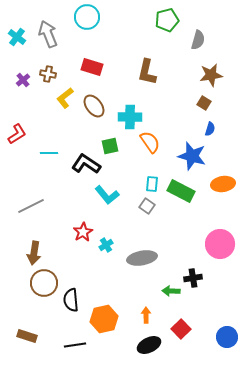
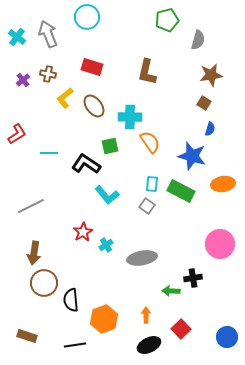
orange hexagon at (104, 319): rotated 8 degrees counterclockwise
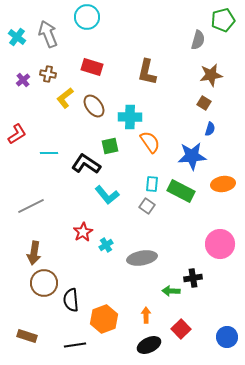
green pentagon at (167, 20): moved 56 px right
blue star at (192, 156): rotated 20 degrees counterclockwise
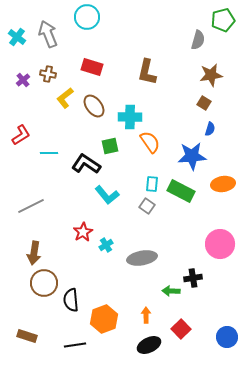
red L-shape at (17, 134): moved 4 px right, 1 px down
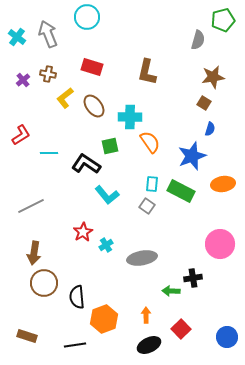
brown star at (211, 75): moved 2 px right, 2 px down
blue star at (192, 156): rotated 16 degrees counterclockwise
black semicircle at (71, 300): moved 6 px right, 3 px up
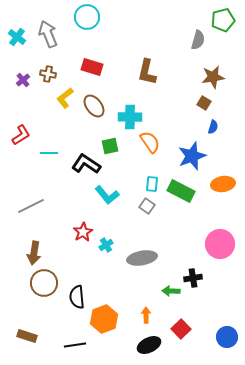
blue semicircle at (210, 129): moved 3 px right, 2 px up
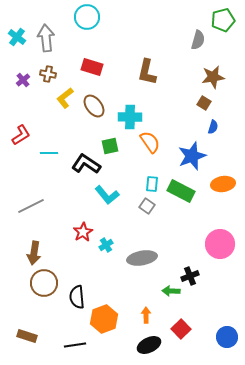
gray arrow at (48, 34): moved 2 px left, 4 px down; rotated 16 degrees clockwise
black cross at (193, 278): moved 3 px left, 2 px up; rotated 12 degrees counterclockwise
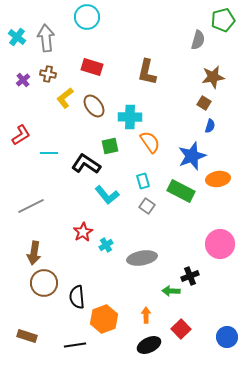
blue semicircle at (213, 127): moved 3 px left, 1 px up
cyan rectangle at (152, 184): moved 9 px left, 3 px up; rotated 21 degrees counterclockwise
orange ellipse at (223, 184): moved 5 px left, 5 px up
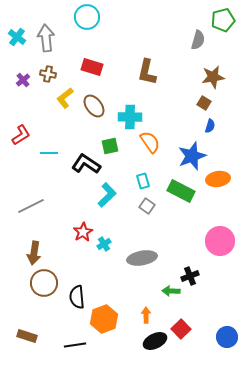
cyan L-shape at (107, 195): rotated 95 degrees counterclockwise
pink circle at (220, 244): moved 3 px up
cyan cross at (106, 245): moved 2 px left, 1 px up
black ellipse at (149, 345): moved 6 px right, 4 px up
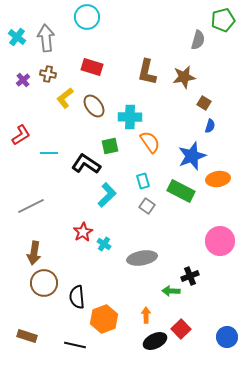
brown star at (213, 77): moved 29 px left
cyan cross at (104, 244): rotated 24 degrees counterclockwise
black line at (75, 345): rotated 20 degrees clockwise
